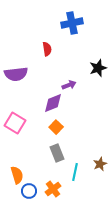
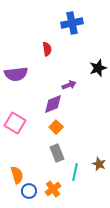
purple diamond: moved 1 px down
brown star: moved 1 px left; rotated 24 degrees counterclockwise
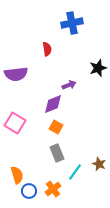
orange square: rotated 16 degrees counterclockwise
cyan line: rotated 24 degrees clockwise
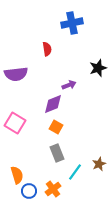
brown star: rotated 24 degrees clockwise
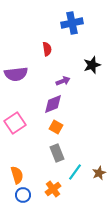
black star: moved 6 px left, 3 px up
purple arrow: moved 6 px left, 4 px up
pink square: rotated 25 degrees clockwise
brown star: moved 9 px down
blue circle: moved 6 px left, 4 px down
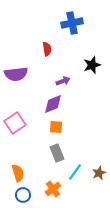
orange square: rotated 24 degrees counterclockwise
orange semicircle: moved 1 px right, 2 px up
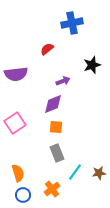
red semicircle: rotated 120 degrees counterclockwise
brown star: rotated 16 degrees clockwise
orange cross: moved 1 px left
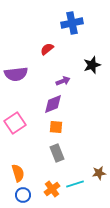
cyan line: moved 12 px down; rotated 36 degrees clockwise
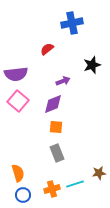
pink square: moved 3 px right, 22 px up; rotated 15 degrees counterclockwise
orange cross: rotated 21 degrees clockwise
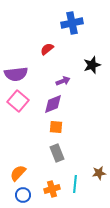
orange semicircle: rotated 120 degrees counterclockwise
cyan line: rotated 66 degrees counterclockwise
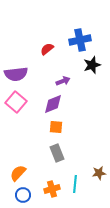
blue cross: moved 8 px right, 17 px down
pink square: moved 2 px left, 1 px down
